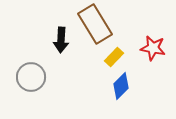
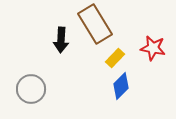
yellow rectangle: moved 1 px right, 1 px down
gray circle: moved 12 px down
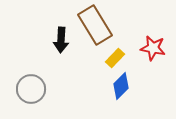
brown rectangle: moved 1 px down
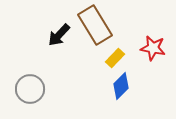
black arrow: moved 2 px left, 5 px up; rotated 40 degrees clockwise
gray circle: moved 1 px left
